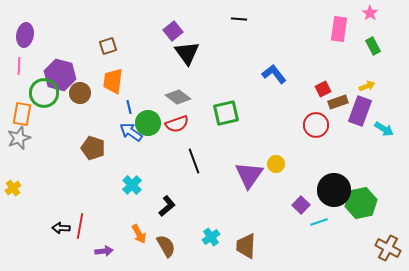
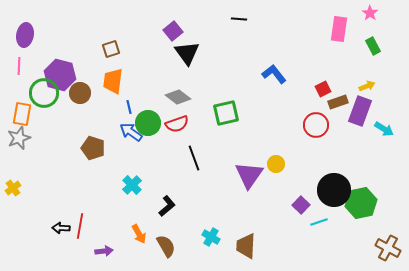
brown square at (108, 46): moved 3 px right, 3 px down
black line at (194, 161): moved 3 px up
cyan cross at (211, 237): rotated 24 degrees counterclockwise
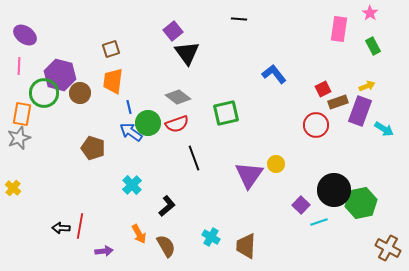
purple ellipse at (25, 35): rotated 65 degrees counterclockwise
yellow cross at (13, 188): rotated 14 degrees counterclockwise
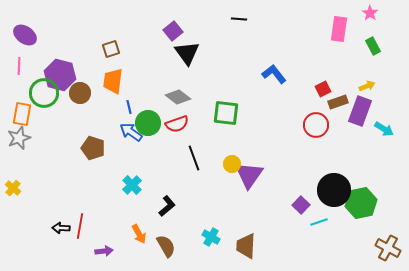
green square at (226, 113): rotated 20 degrees clockwise
yellow circle at (276, 164): moved 44 px left
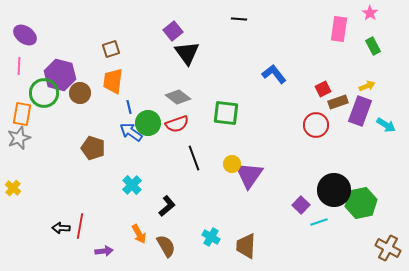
cyan arrow at (384, 129): moved 2 px right, 4 px up
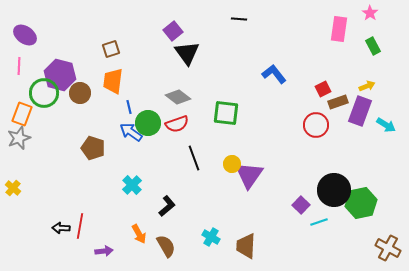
orange rectangle at (22, 114): rotated 10 degrees clockwise
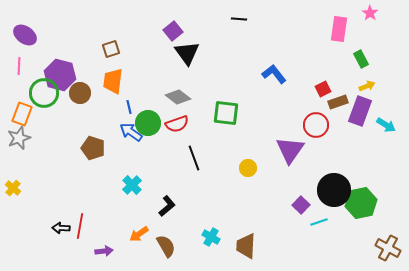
green rectangle at (373, 46): moved 12 px left, 13 px down
yellow circle at (232, 164): moved 16 px right, 4 px down
purple triangle at (249, 175): moved 41 px right, 25 px up
orange arrow at (139, 234): rotated 84 degrees clockwise
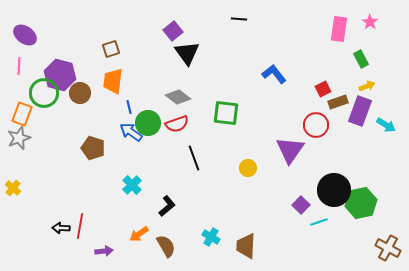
pink star at (370, 13): moved 9 px down
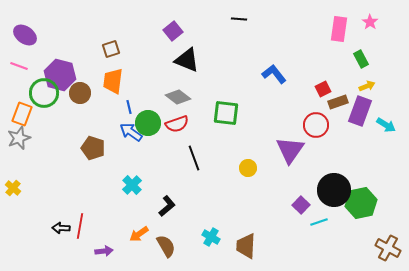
black triangle at (187, 53): moved 7 px down; rotated 32 degrees counterclockwise
pink line at (19, 66): rotated 72 degrees counterclockwise
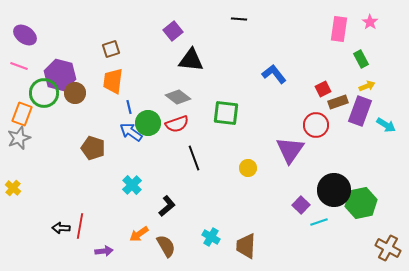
black triangle at (187, 60): moved 4 px right; rotated 16 degrees counterclockwise
brown circle at (80, 93): moved 5 px left
